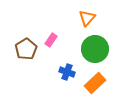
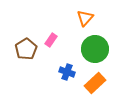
orange triangle: moved 2 px left
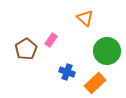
orange triangle: rotated 30 degrees counterclockwise
green circle: moved 12 px right, 2 px down
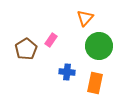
orange triangle: rotated 30 degrees clockwise
green circle: moved 8 px left, 5 px up
blue cross: rotated 14 degrees counterclockwise
orange rectangle: rotated 35 degrees counterclockwise
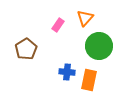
pink rectangle: moved 7 px right, 15 px up
orange rectangle: moved 6 px left, 3 px up
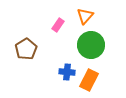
orange triangle: moved 2 px up
green circle: moved 8 px left, 1 px up
orange rectangle: rotated 15 degrees clockwise
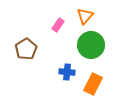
orange rectangle: moved 4 px right, 4 px down
